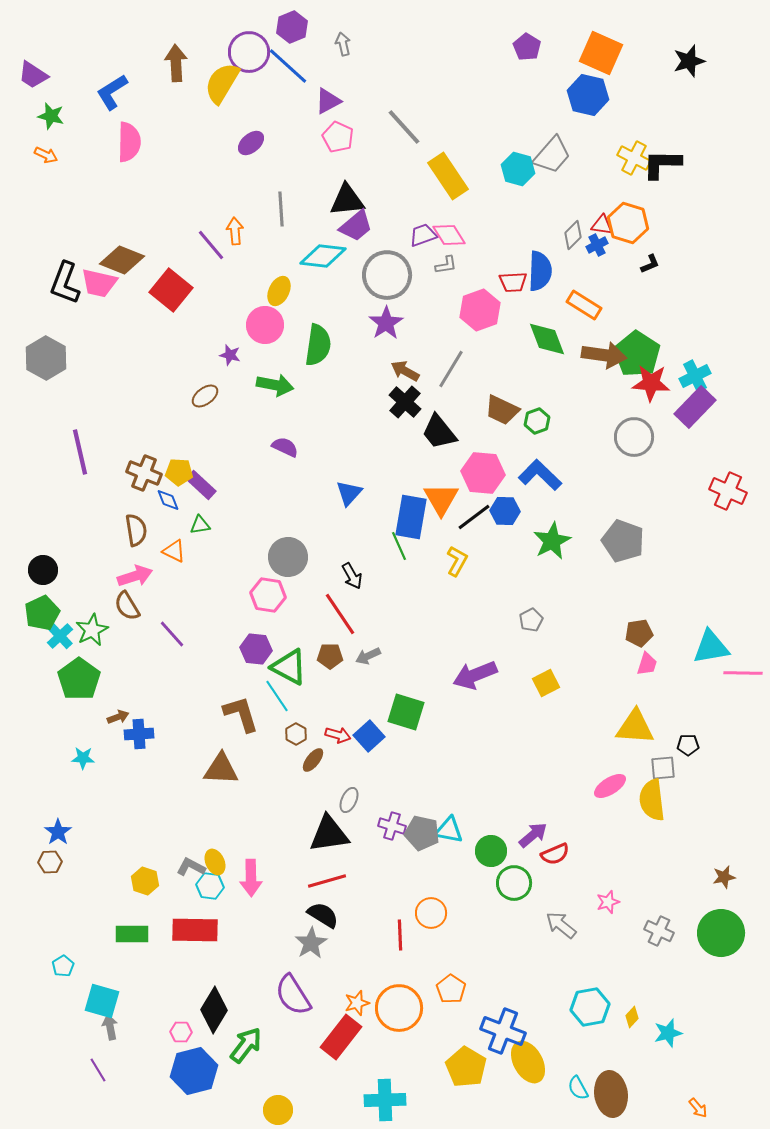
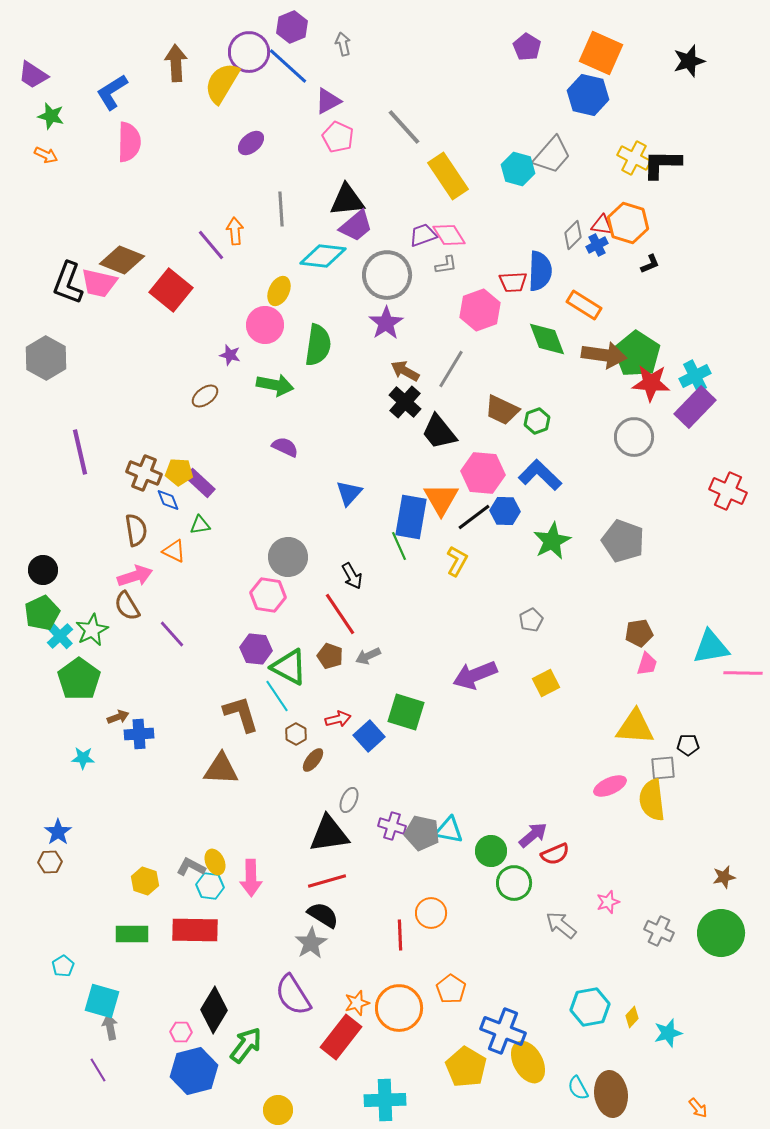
black L-shape at (65, 283): moved 3 px right
purple rectangle at (201, 485): moved 1 px left, 2 px up
brown pentagon at (330, 656): rotated 20 degrees clockwise
red arrow at (338, 735): moved 16 px up; rotated 30 degrees counterclockwise
pink ellipse at (610, 786): rotated 8 degrees clockwise
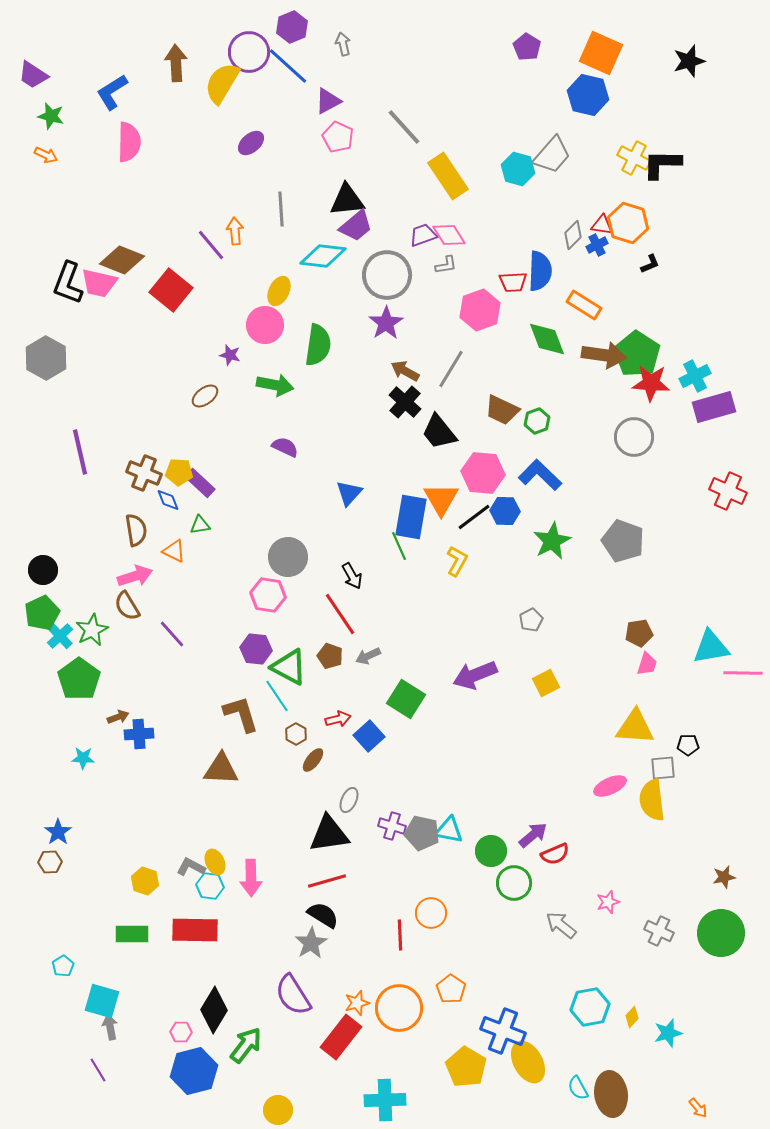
purple rectangle at (695, 407): moved 19 px right; rotated 30 degrees clockwise
green square at (406, 712): moved 13 px up; rotated 15 degrees clockwise
